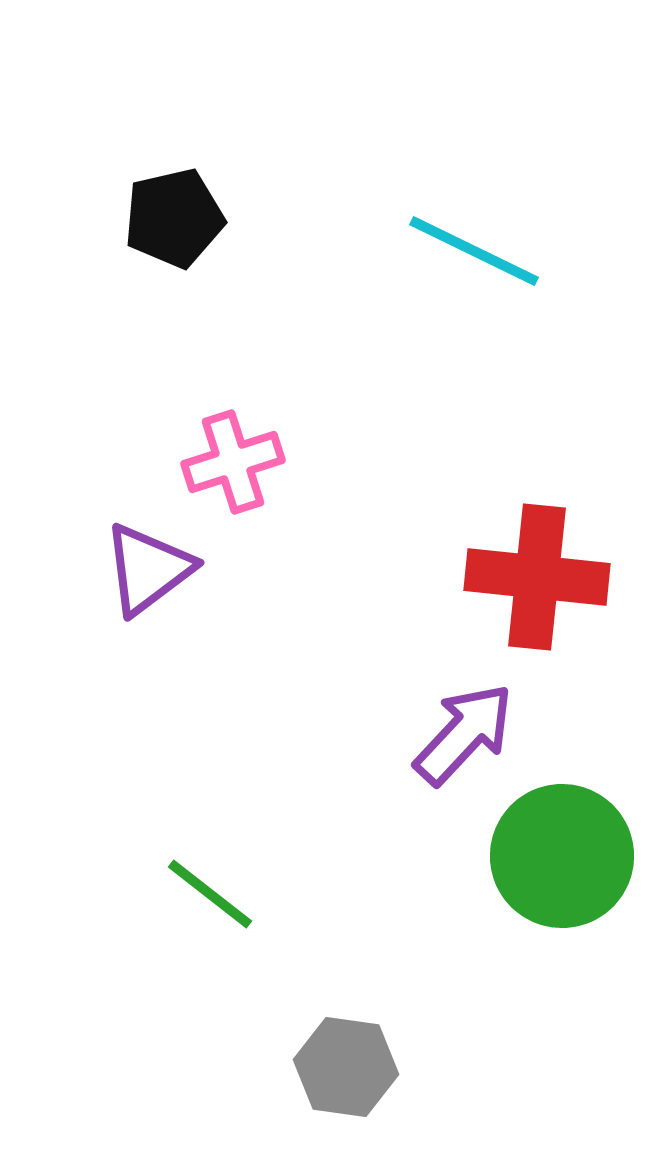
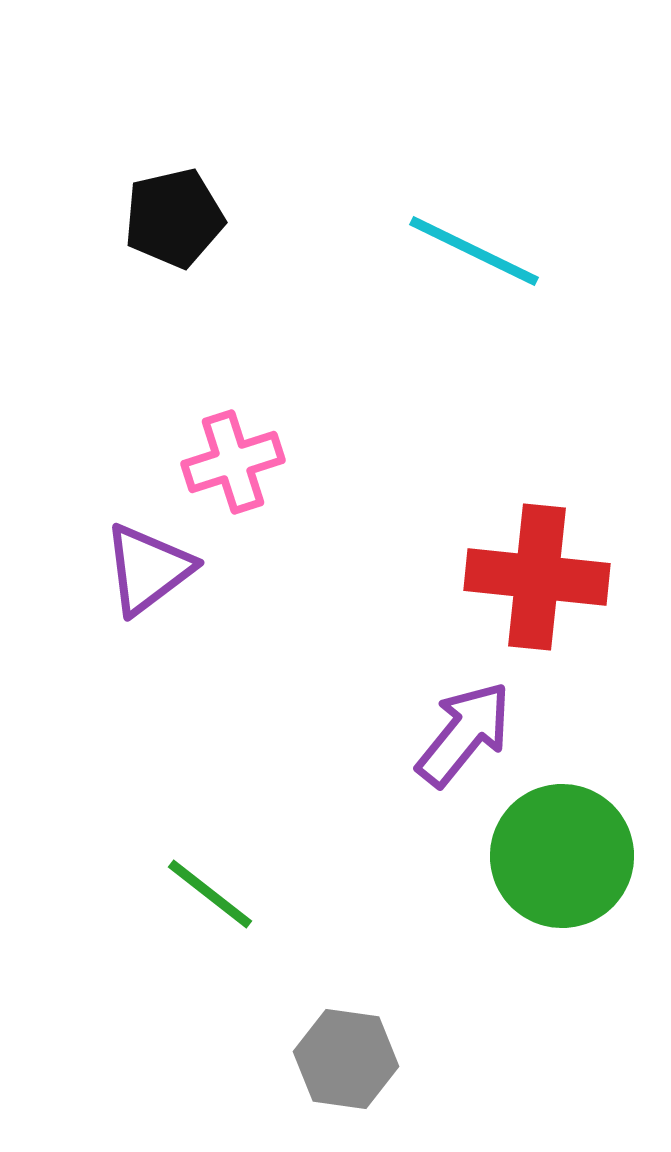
purple arrow: rotated 4 degrees counterclockwise
gray hexagon: moved 8 px up
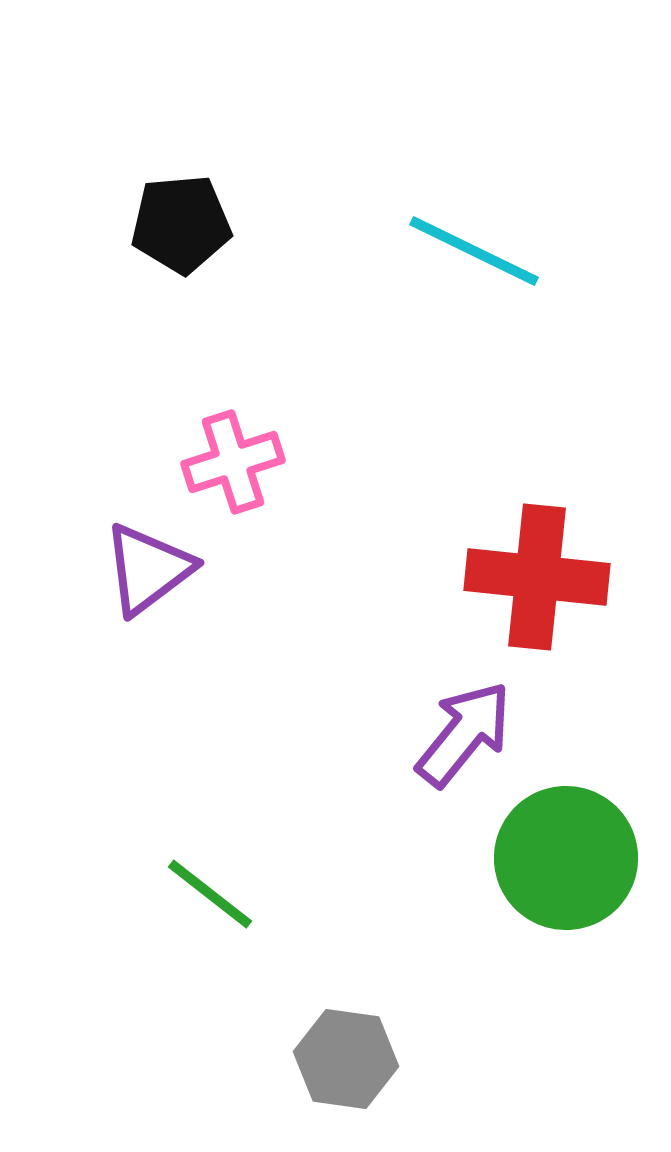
black pentagon: moved 7 px right, 6 px down; rotated 8 degrees clockwise
green circle: moved 4 px right, 2 px down
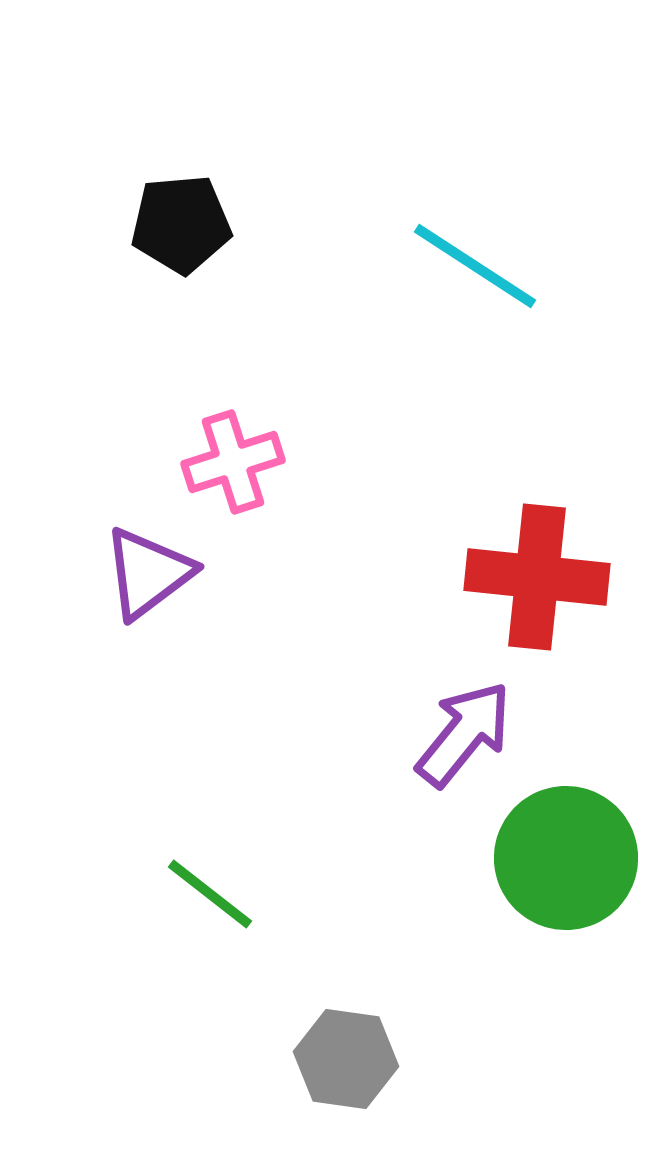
cyan line: moved 1 px right, 15 px down; rotated 7 degrees clockwise
purple triangle: moved 4 px down
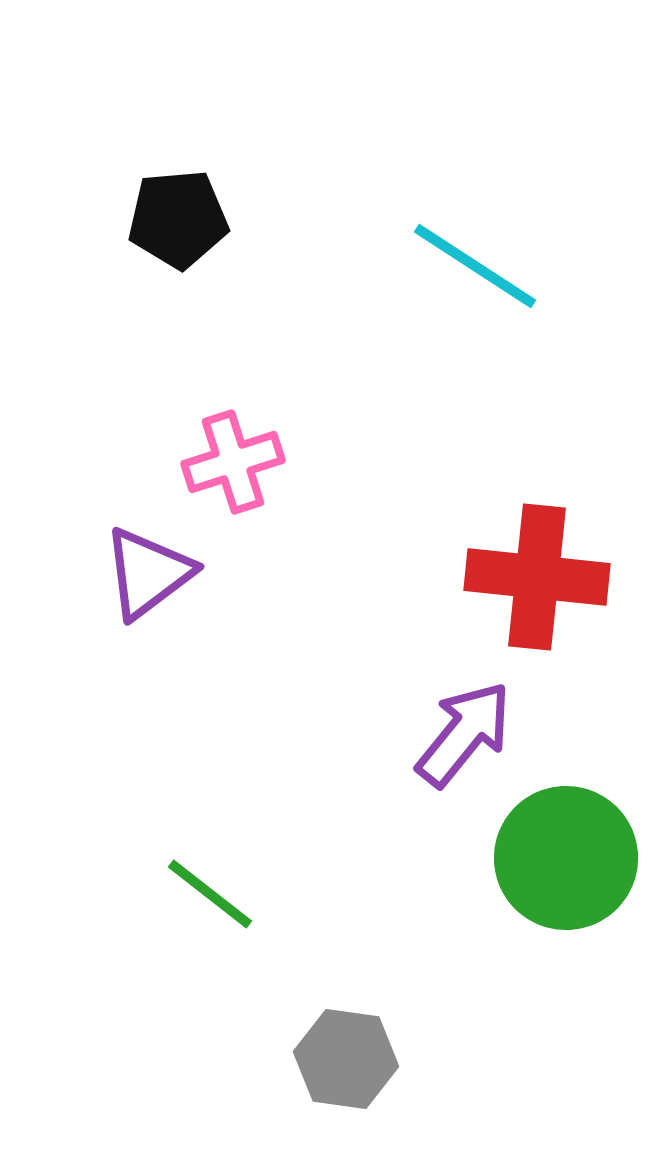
black pentagon: moved 3 px left, 5 px up
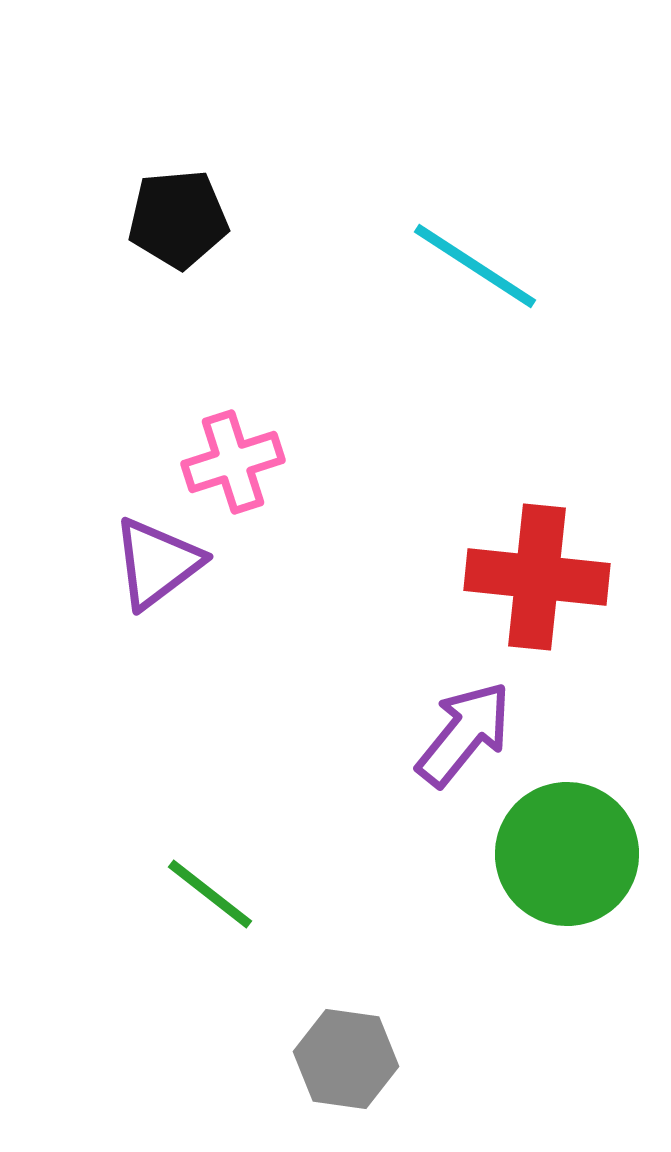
purple triangle: moved 9 px right, 10 px up
green circle: moved 1 px right, 4 px up
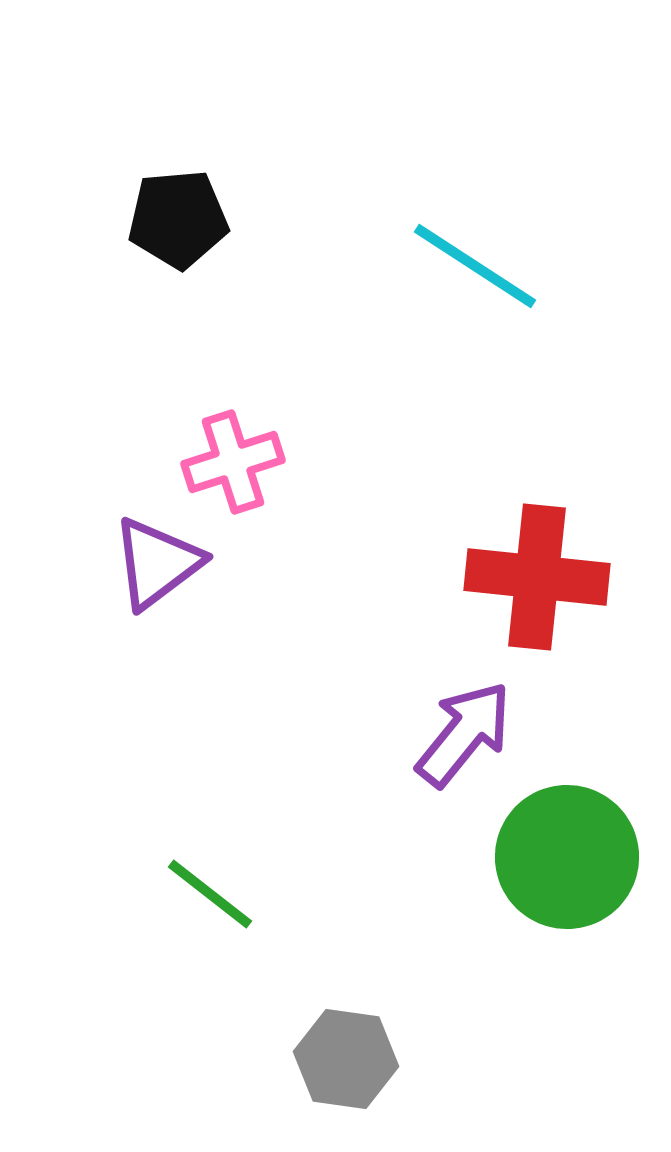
green circle: moved 3 px down
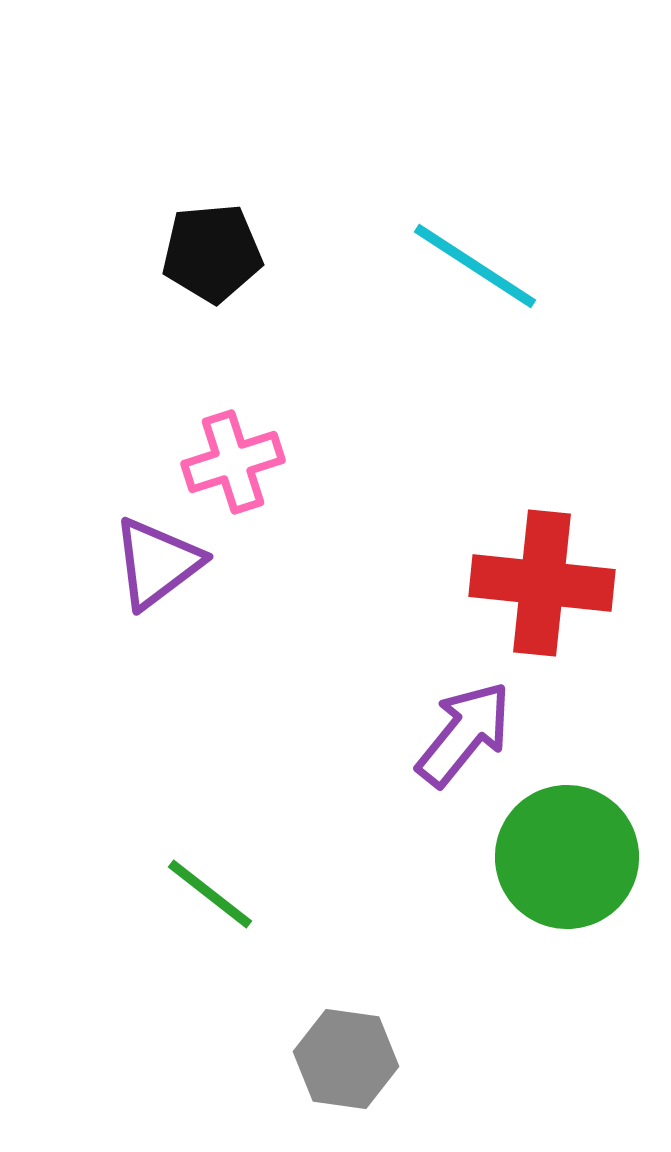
black pentagon: moved 34 px right, 34 px down
red cross: moved 5 px right, 6 px down
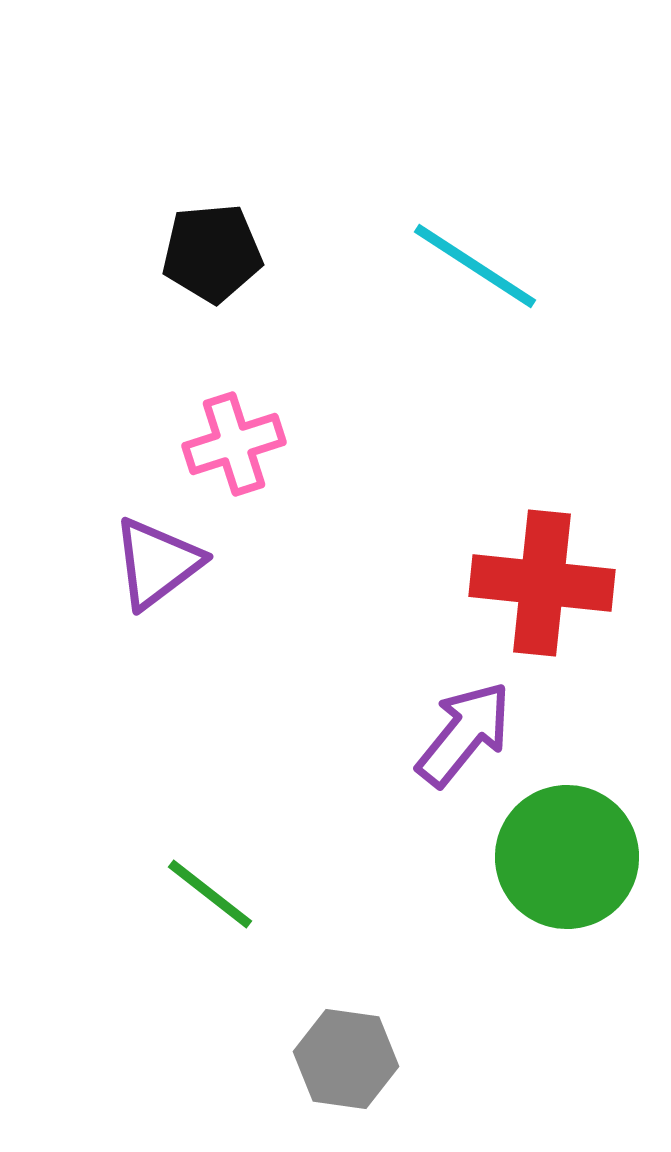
pink cross: moved 1 px right, 18 px up
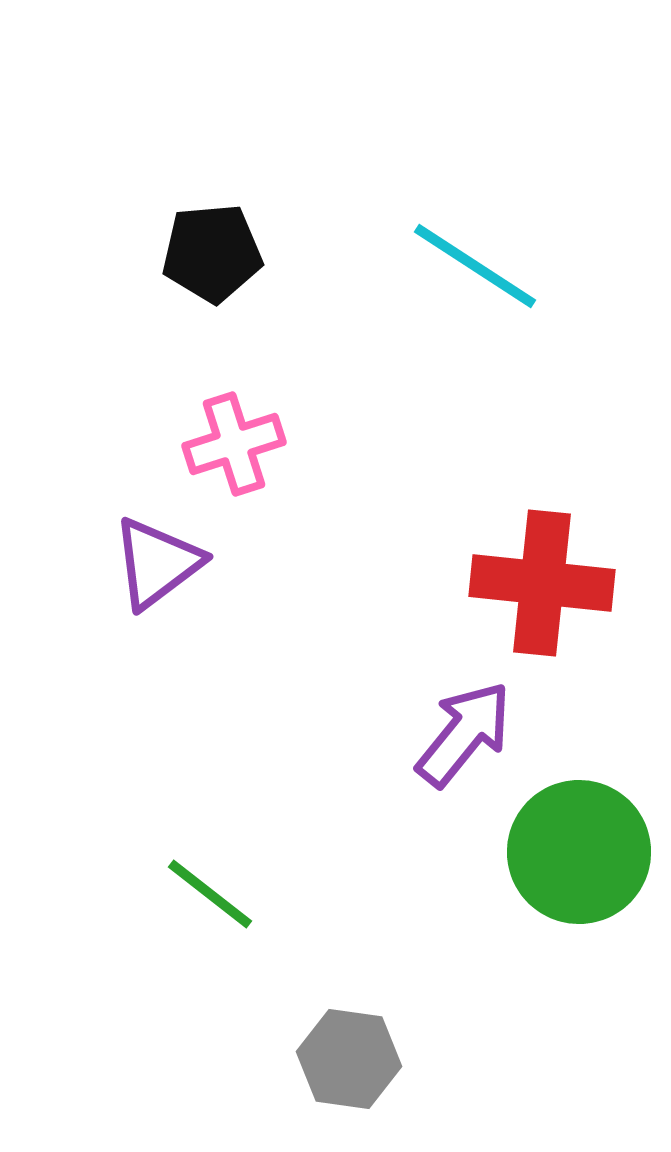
green circle: moved 12 px right, 5 px up
gray hexagon: moved 3 px right
